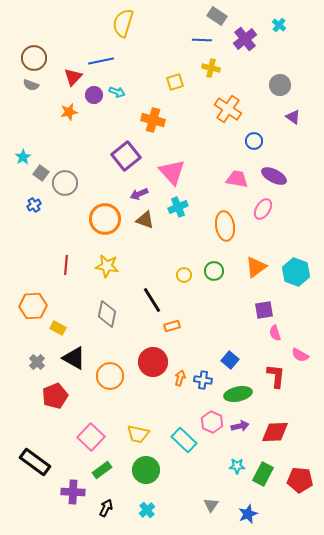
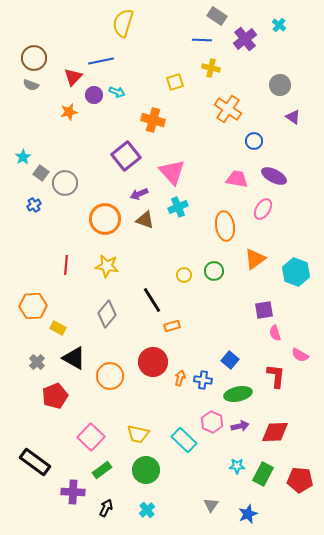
orange triangle at (256, 267): moved 1 px left, 8 px up
gray diamond at (107, 314): rotated 28 degrees clockwise
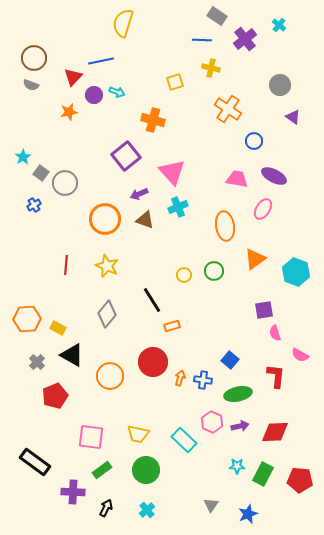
yellow star at (107, 266): rotated 15 degrees clockwise
orange hexagon at (33, 306): moved 6 px left, 13 px down
black triangle at (74, 358): moved 2 px left, 3 px up
pink square at (91, 437): rotated 36 degrees counterclockwise
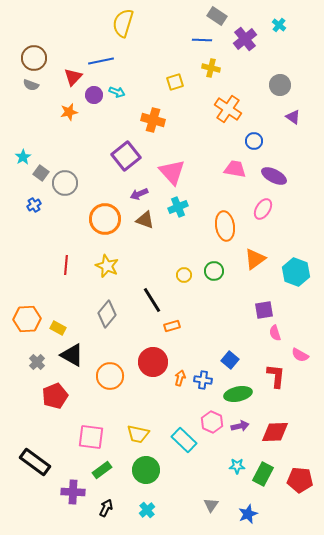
pink trapezoid at (237, 179): moved 2 px left, 10 px up
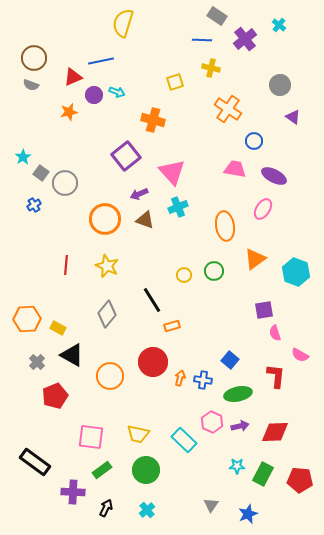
red triangle at (73, 77): rotated 24 degrees clockwise
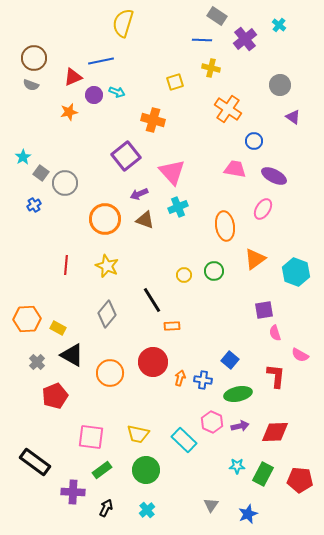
orange rectangle at (172, 326): rotated 14 degrees clockwise
orange circle at (110, 376): moved 3 px up
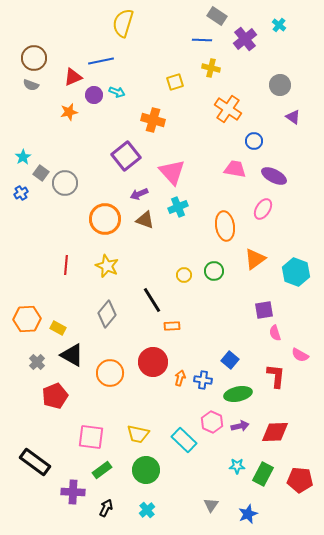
blue cross at (34, 205): moved 13 px left, 12 px up
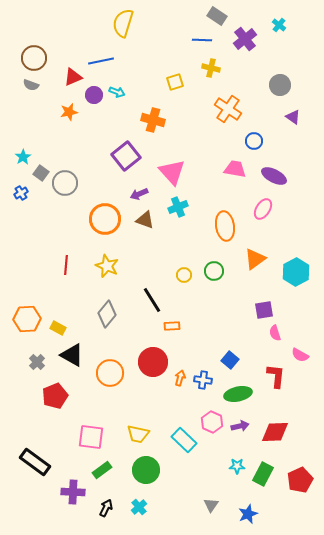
cyan hexagon at (296, 272): rotated 12 degrees clockwise
red pentagon at (300, 480): rotated 30 degrees counterclockwise
cyan cross at (147, 510): moved 8 px left, 3 px up
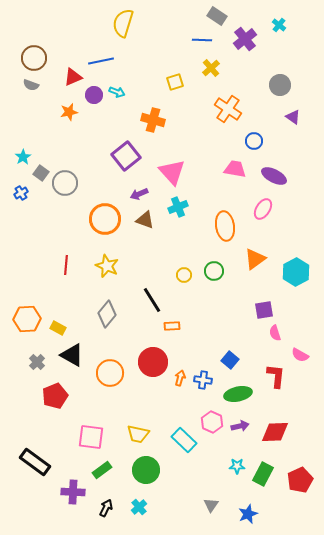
yellow cross at (211, 68): rotated 36 degrees clockwise
